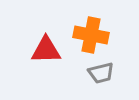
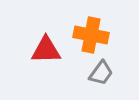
gray trapezoid: rotated 40 degrees counterclockwise
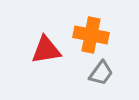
red triangle: rotated 8 degrees counterclockwise
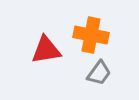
gray trapezoid: moved 2 px left
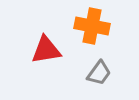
orange cross: moved 1 px right, 9 px up
